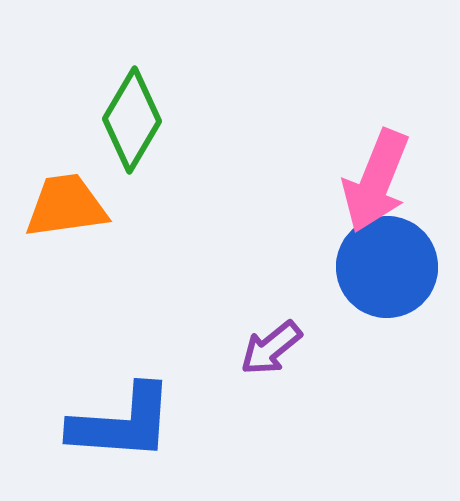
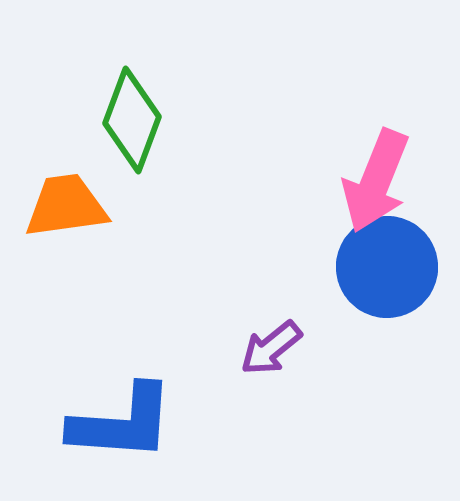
green diamond: rotated 10 degrees counterclockwise
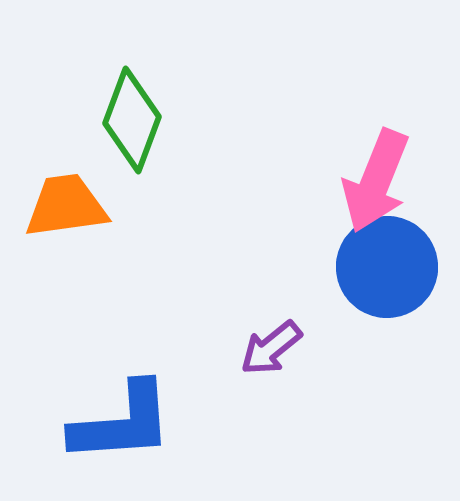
blue L-shape: rotated 8 degrees counterclockwise
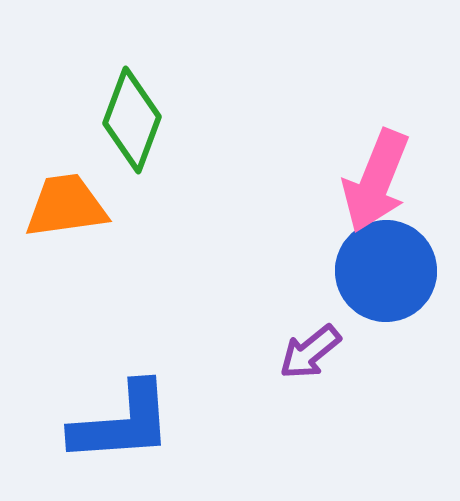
blue circle: moved 1 px left, 4 px down
purple arrow: moved 39 px right, 4 px down
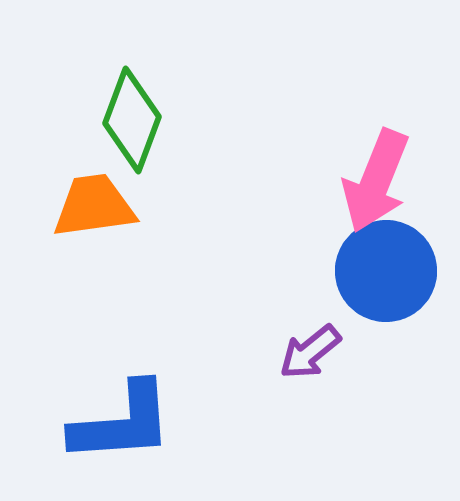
orange trapezoid: moved 28 px right
